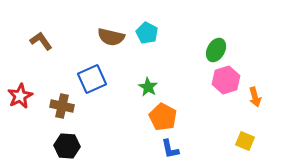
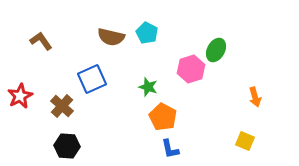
pink hexagon: moved 35 px left, 11 px up
green star: rotated 12 degrees counterclockwise
brown cross: rotated 30 degrees clockwise
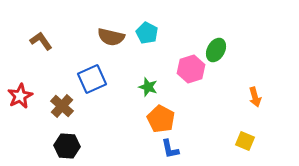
orange pentagon: moved 2 px left, 2 px down
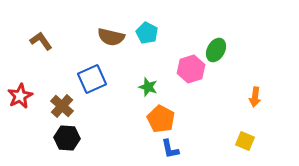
orange arrow: rotated 24 degrees clockwise
black hexagon: moved 8 px up
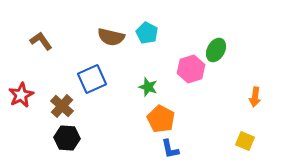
red star: moved 1 px right, 1 px up
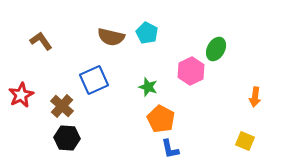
green ellipse: moved 1 px up
pink hexagon: moved 2 px down; rotated 8 degrees counterclockwise
blue square: moved 2 px right, 1 px down
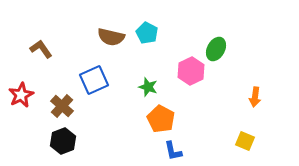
brown L-shape: moved 8 px down
black hexagon: moved 4 px left, 3 px down; rotated 25 degrees counterclockwise
blue L-shape: moved 3 px right, 2 px down
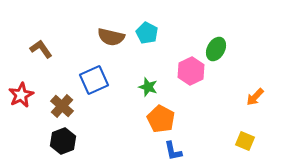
orange arrow: rotated 36 degrees clockwise
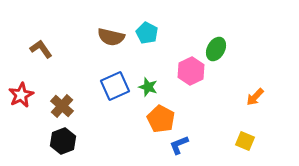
blue square: moved 21 px right, 6 px down
blue L-shape: moved 6 px right, 6 px up; rotated 80 degrees clockwise
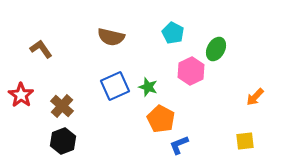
cyan pentagon: moved 26 px right
red star: rotated 10 degrees counterclockwise
yellow square: rotated 30 degrees counterclockwise
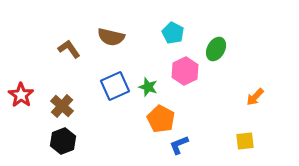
brown L-shape: moved 28 px right
pink hexagon: moved 6 px left
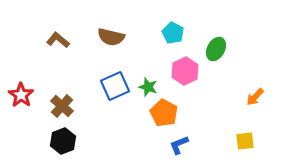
brown L-shape: moved 11 px left, 9 px up; rotated 15 degrees counterclockwise
orange pentagon: moved 3 px right, 6 px up
